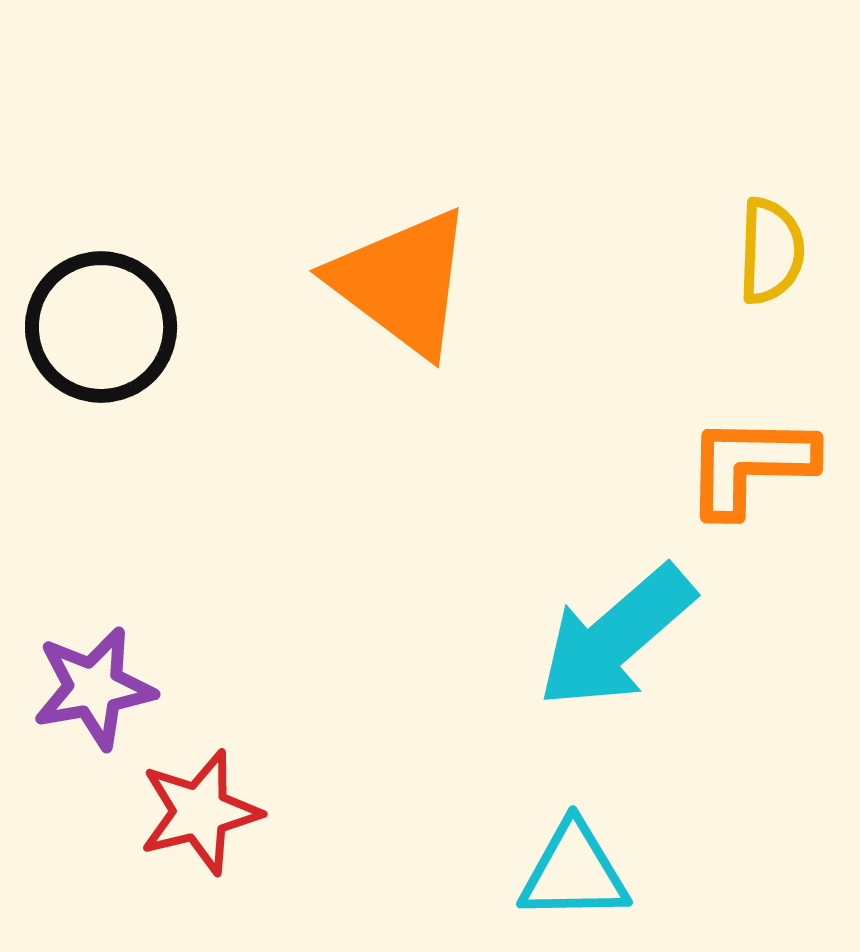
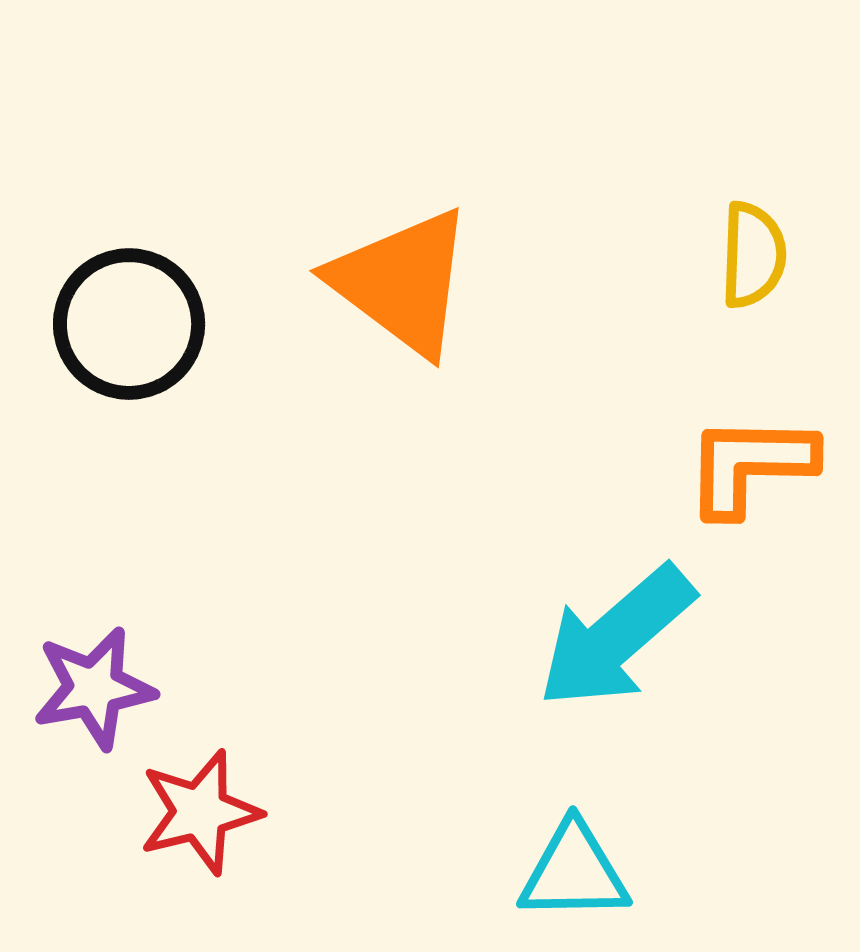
yellow semicircle: moved 18 px left, 4 px down
black circle: moved 28 px right, 3 px up
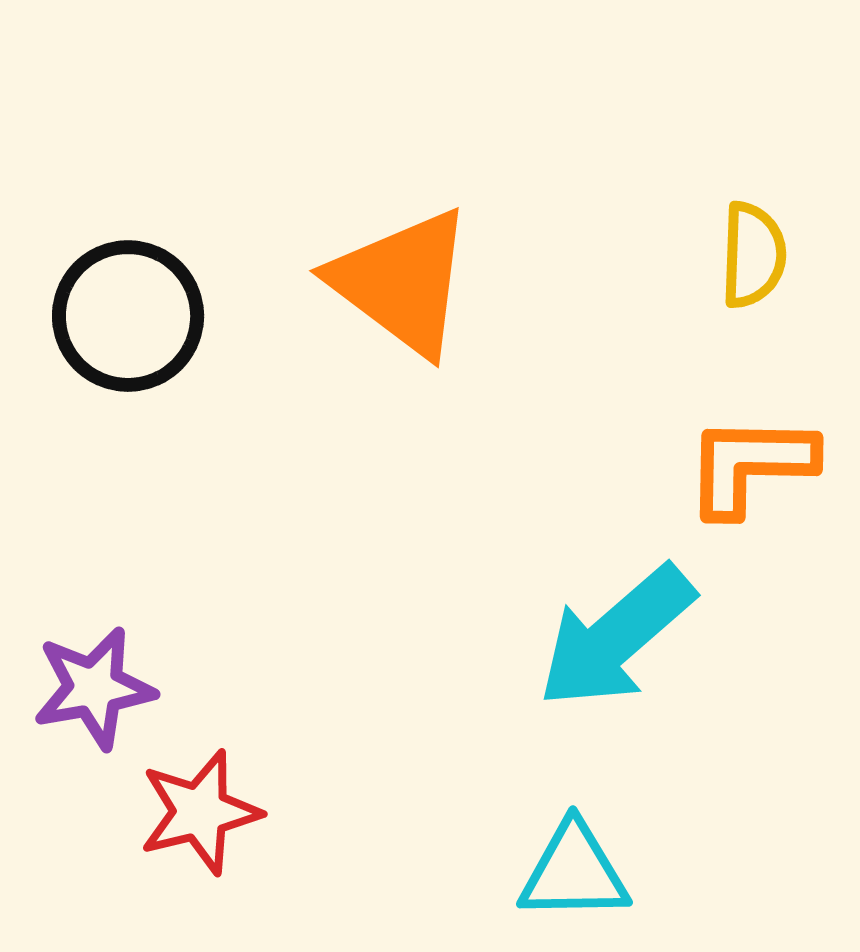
black circle: moved 1 px left, 8 px up
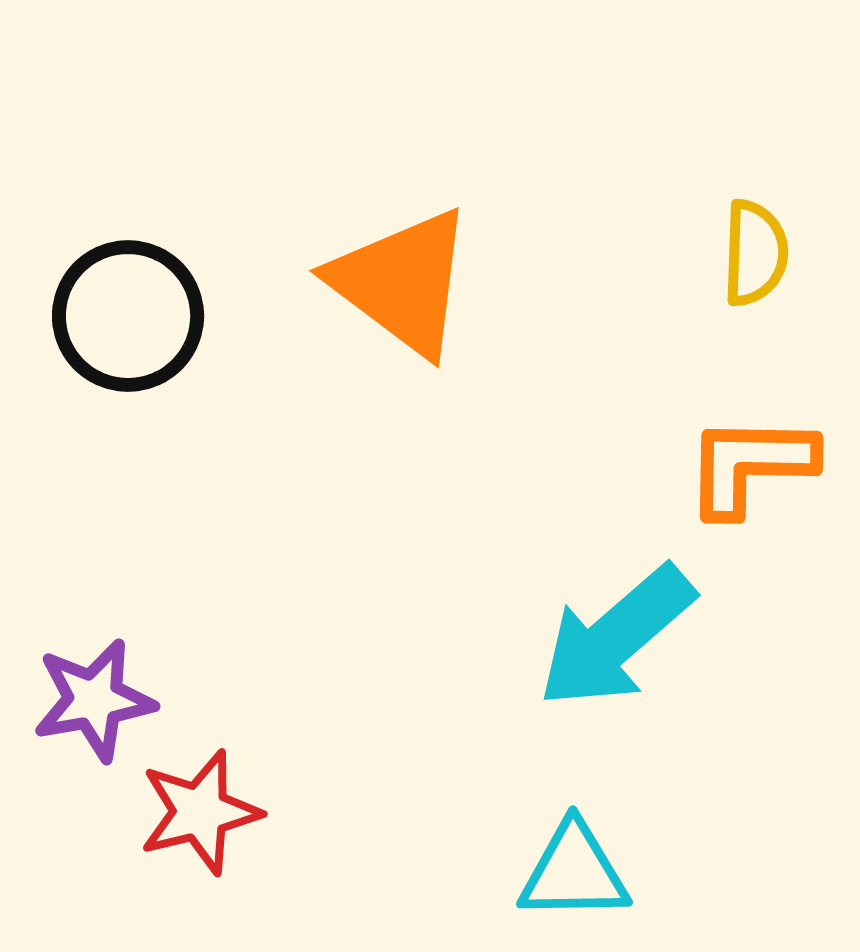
yellow semicircle: moved 2 px right, 2 px up
purple star: moved 12 px down
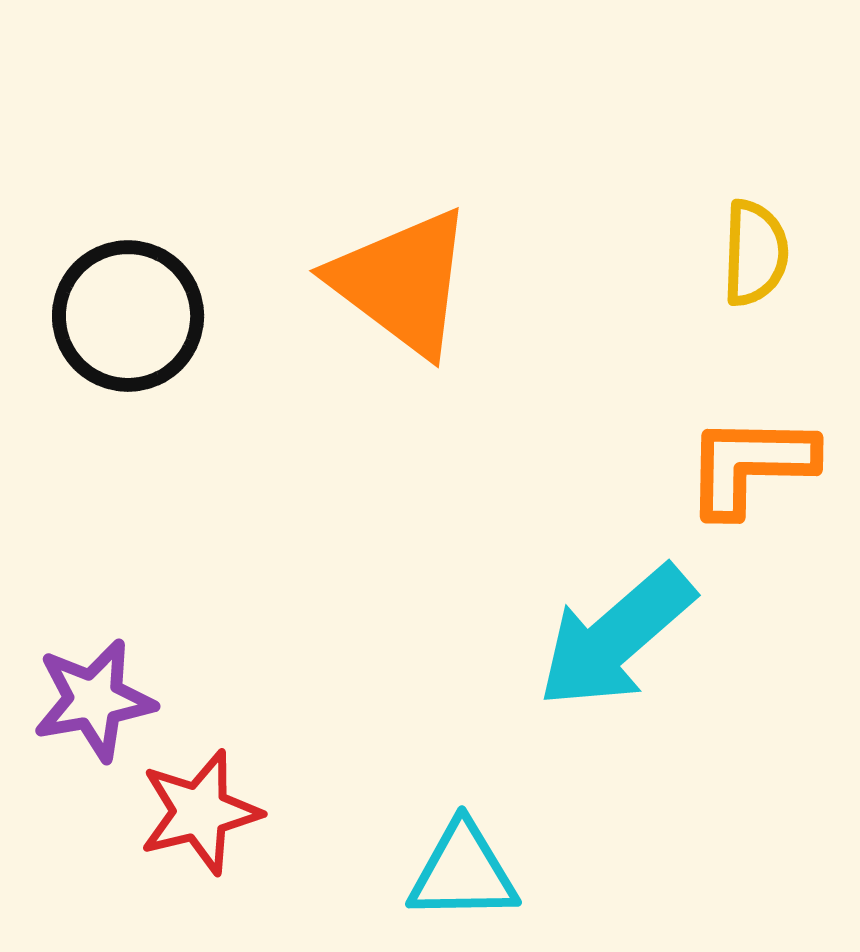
cyan triangle: moved 111 px left
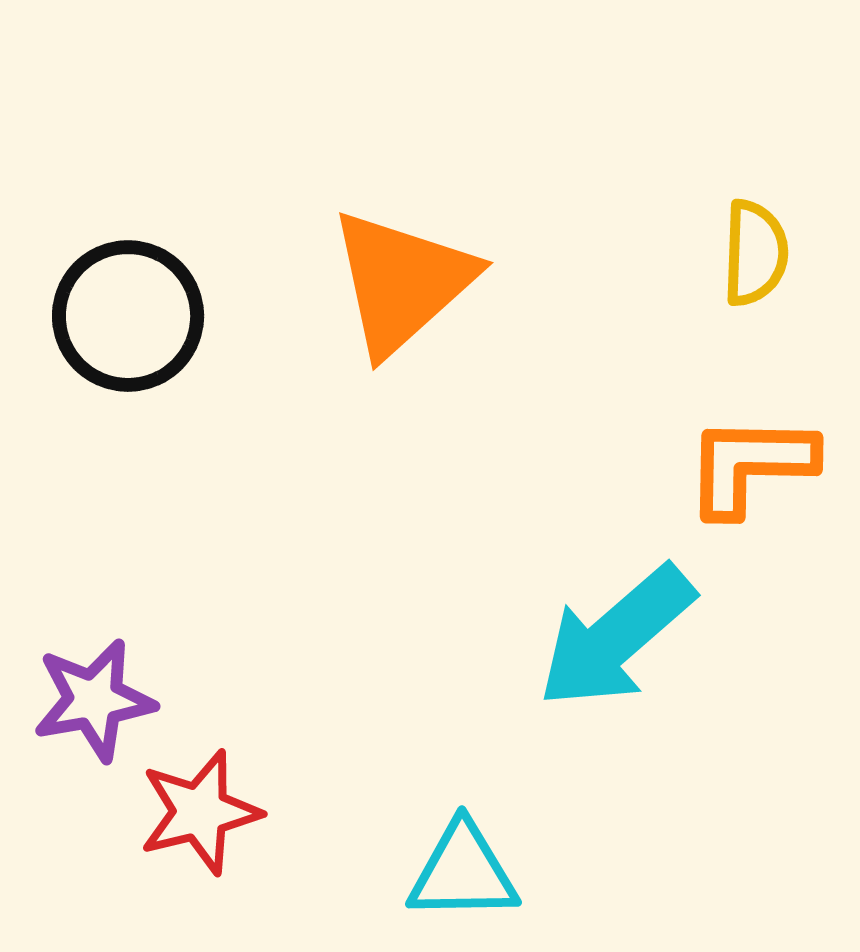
orange triangle: rotated 41 degrees clockwise
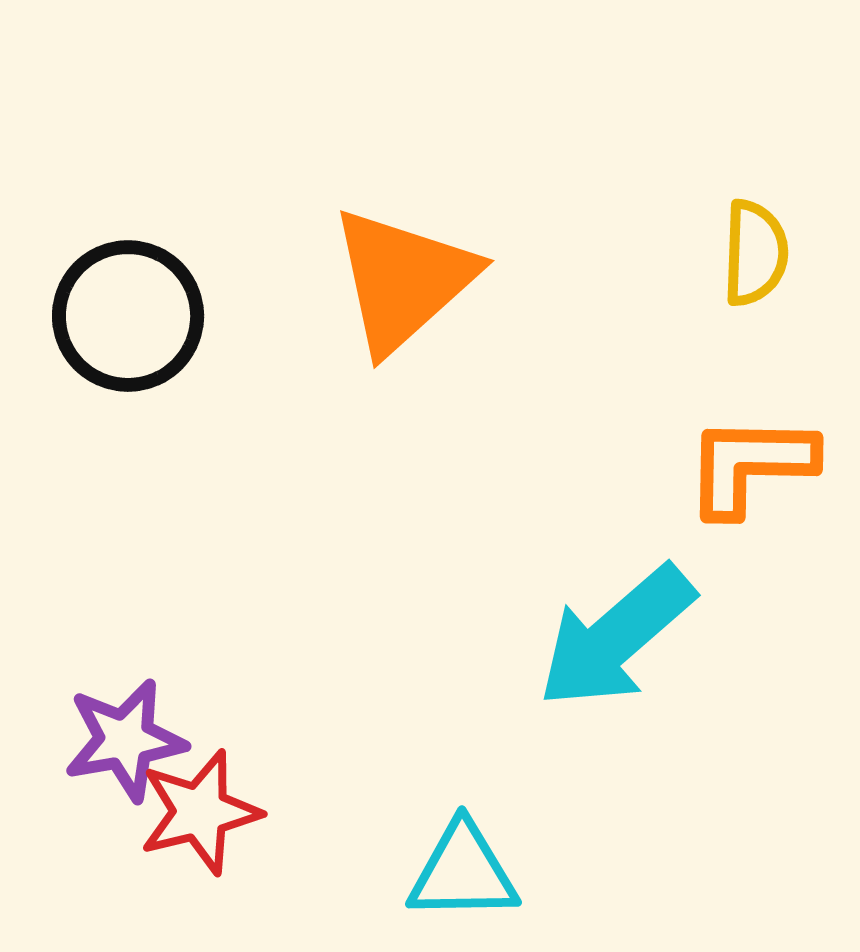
orange triangle: moved 1 px right, 2 px up
purple star: moved 31 px right, 40 px down
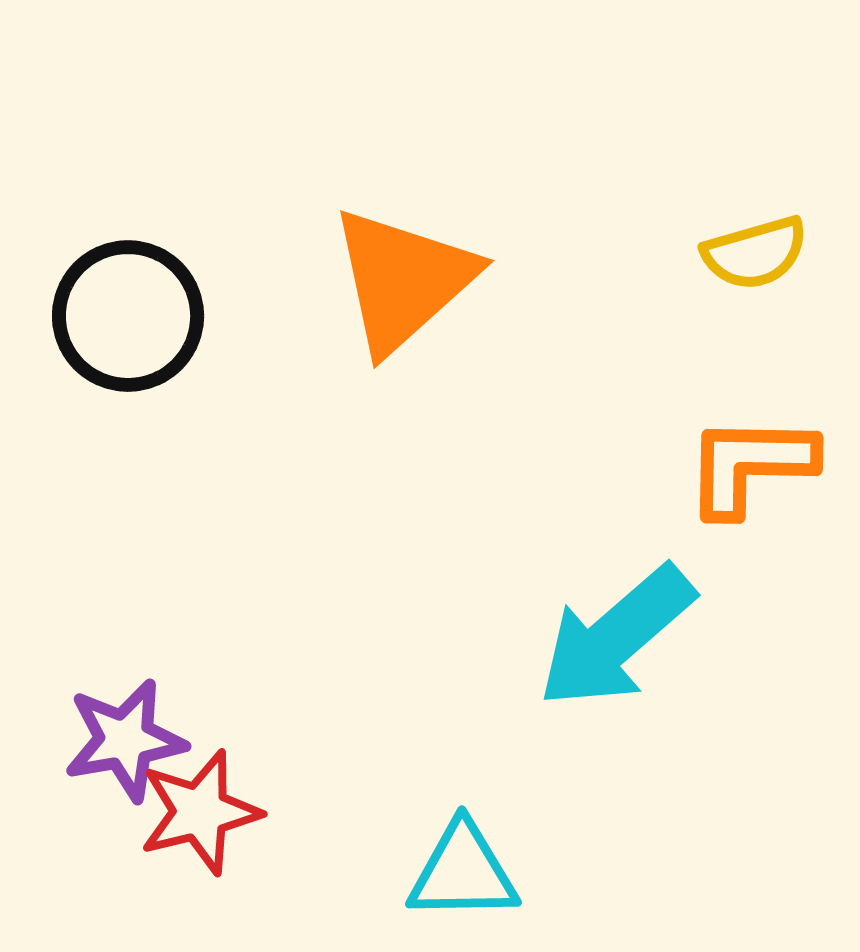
yellow semicircle: rotated 72 degrees clockwise
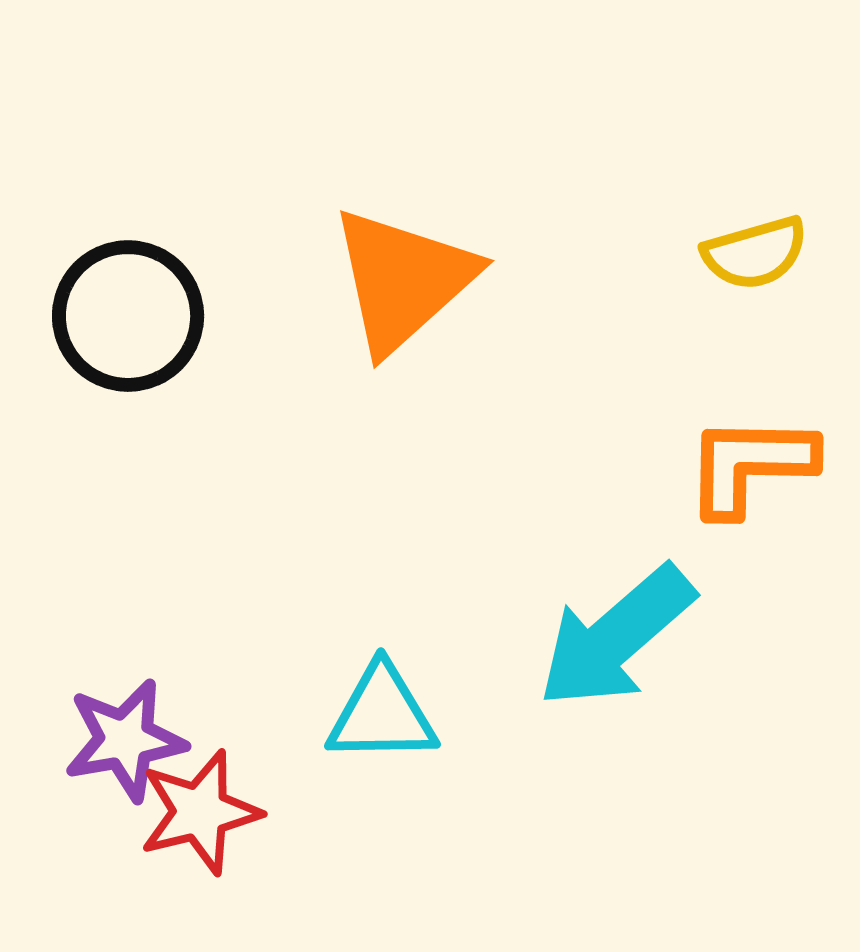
cyan triangle: moved 81 px left, 158 px up
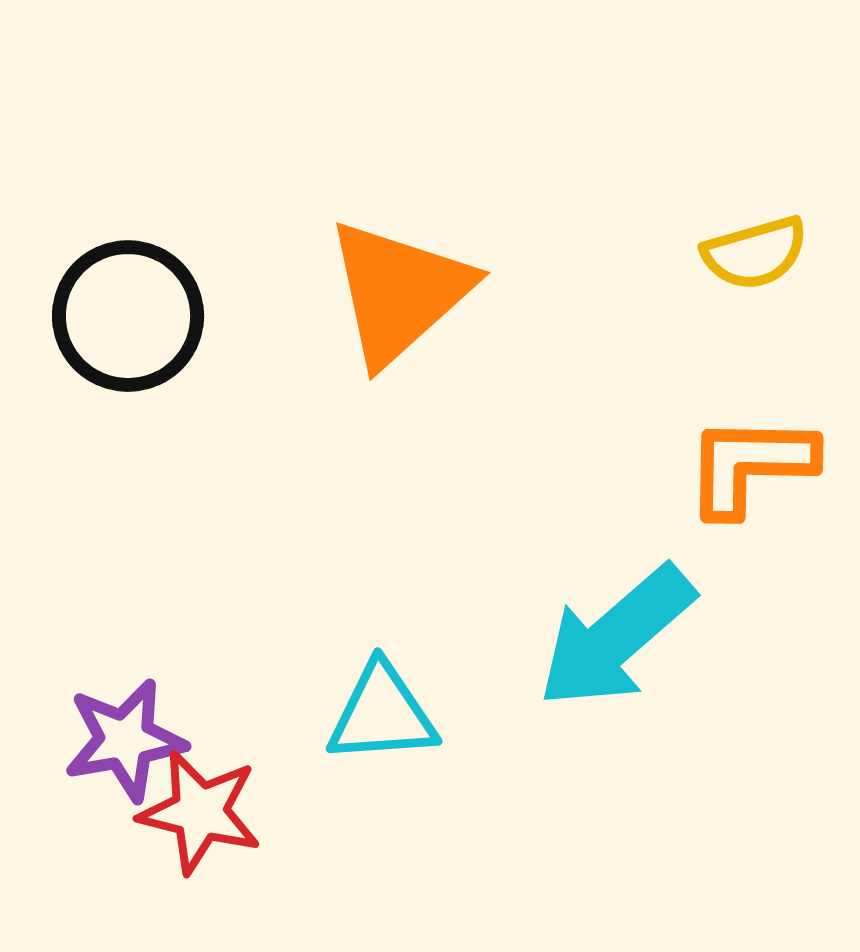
orange triangle: moved 4 px left, 12 px down
cyan triangle: rotated 3 degrees counterclockwise
red star: rotated 28 degrees clockwise
